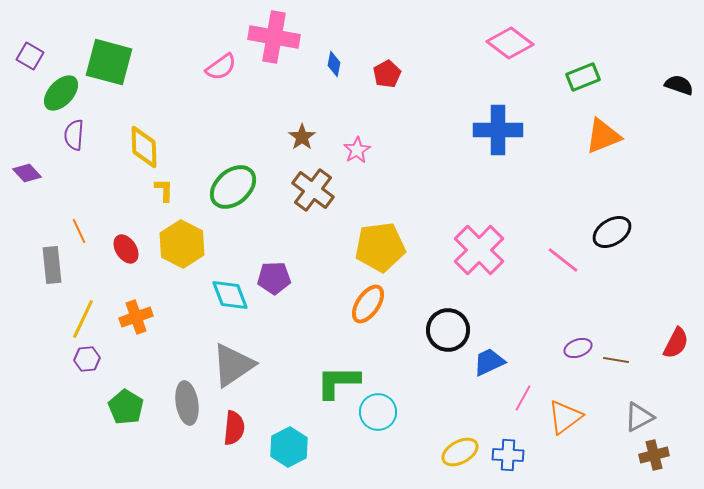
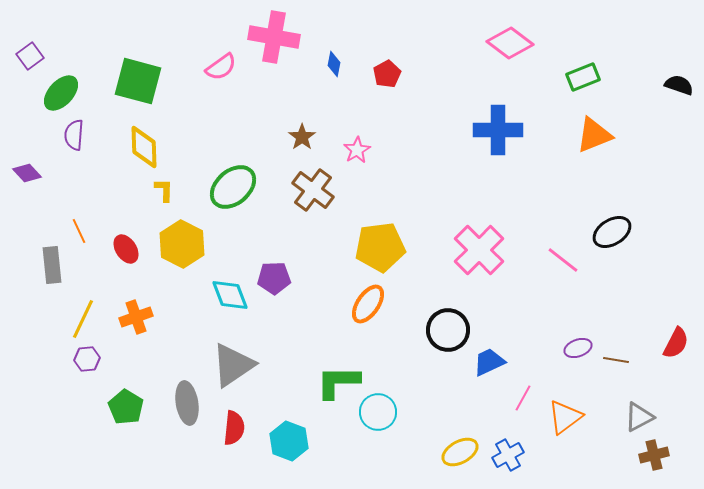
purple square at (30, 56): rotated 24 degrees clockwise
green square at (109, 62): moved 29 px right, 19 px down
orange triangle at (603, 136): moved 9 px left, 1 px up
cyan hexagon at (289, 447): moved 6 px up; rotated 12 degrees counterclockwise
blue cross at (508, 455): rotated 32 degrees counterclockwise
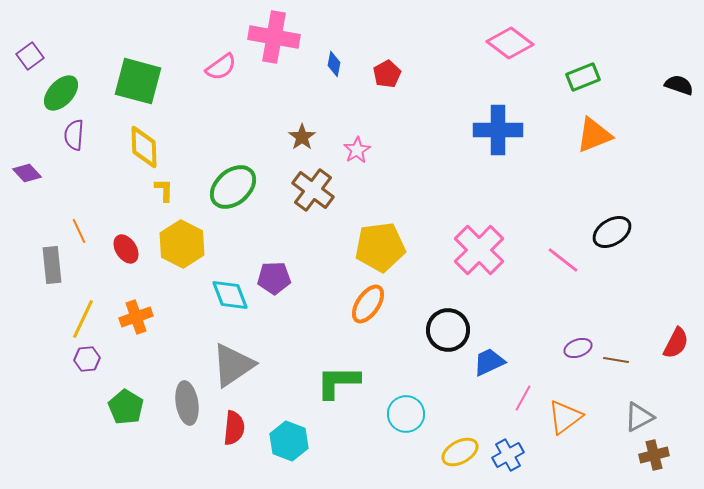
cyan circle at (378, 412): moved 28 px right, 2 px down
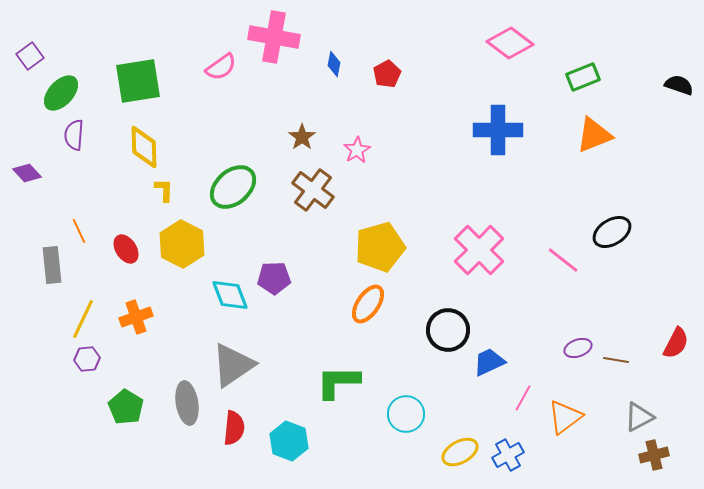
green square at (138, 81): rotated 24 degrees counterclockwise
yellow pentagon at (380, 247): rotated 9 degrees counterclockwise
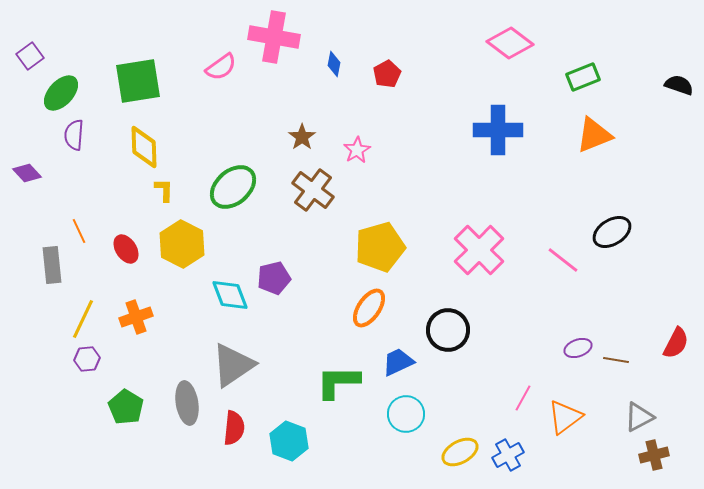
purple pentagon at (274, 278): rotated 12 degrees counterclockwise
orange ellipse at (368, 304): moved 1 px right, 4 px down
blue trapezoid at (489, 362): moved 91 px left
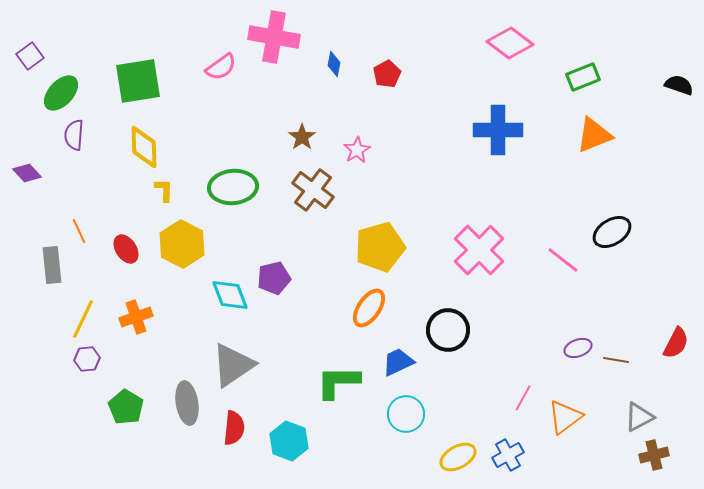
green ellipse at (233, 187): rotated 36 degrees clockwise
yellow ellipse at (460, 452): moved 2 px left, 5 px down
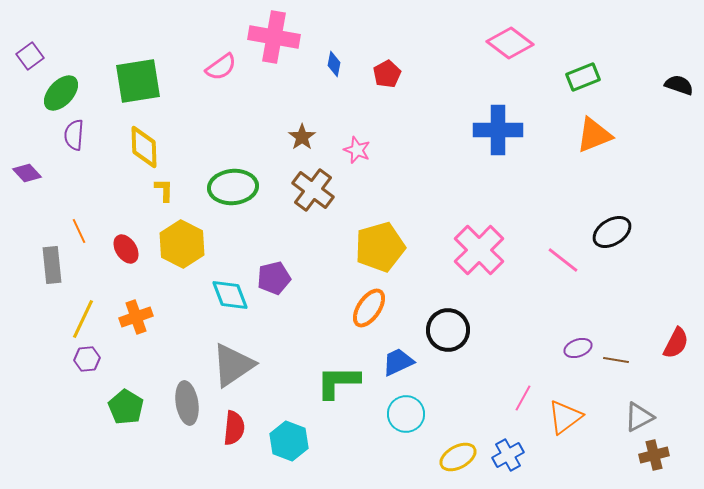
pink star at (357, 150): rotated 20 degrees counterclockwise
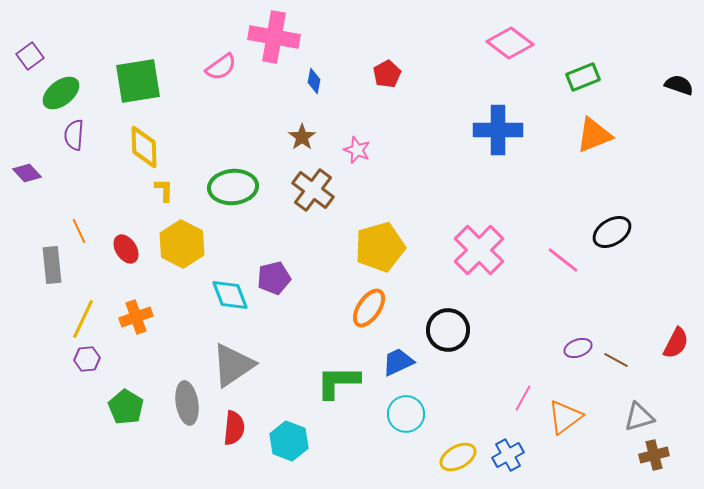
blue diamond at (334, 64): moved 20 px left, 17 px down
green ellipse at (61, 93): rotated 9 degrees clockwise
brown line at (616, 360): rotated 20 degrees clockwise
gray triangle at (639, 417): rotated 12 degrees clockwise
